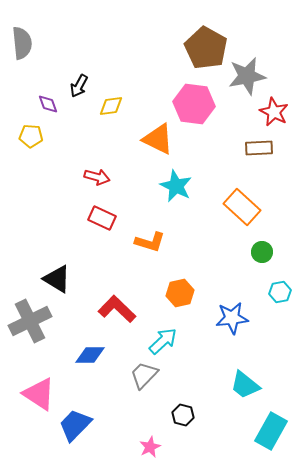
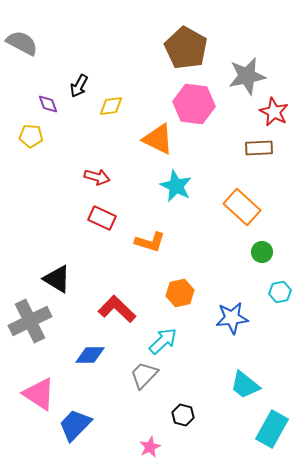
gray semicircle: rotated 56 degrees counterclockwise
brown pentagon: moved 20 px left
cyan rectangle: moved 1 px right, 2 px up
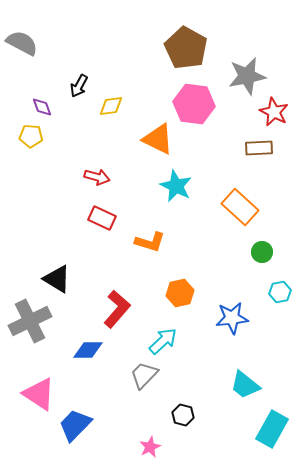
purple diamond: moved 6 px left, 3 px down
orange rectangle: moved 2 px left
red L-shape: rotated 87 degrees clockwise
blue diamond: moved 2 px left, 5 px up
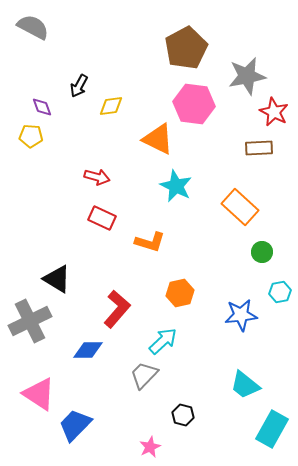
gray semicircle: moved 11 px right, 16 px up
brown pentagon: rotated 15 degrees clockwise
blue star: moved 9 px right, 3 px up
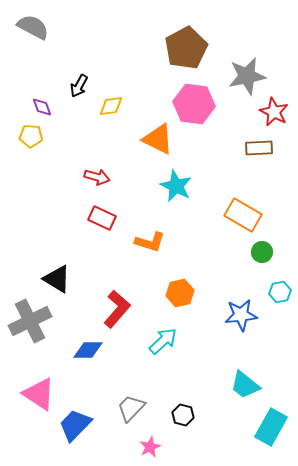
orange rectangle: moved 3 px right, 8 px down; rotated 12 degrees counterclockwise
gray trapezoid: moved 13 px left, 33 px down
cyan rectangle: moved 1 px left, 2 px up
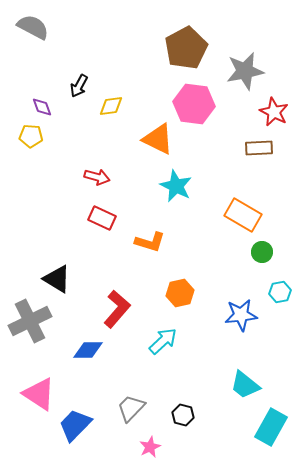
gray star: moved 2 px left, 5 px up
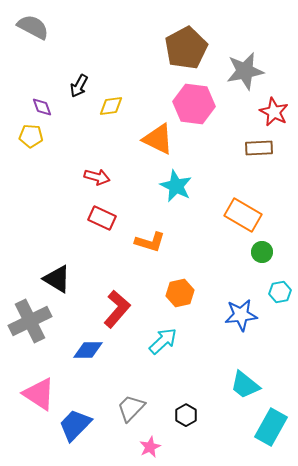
black hexagon: moved 3 px right; rotated 15 degrees clockwise
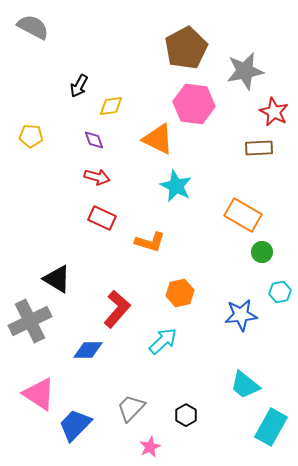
purple diamond: moved 52 px right, 33 px down
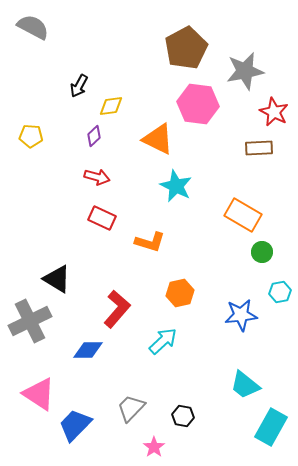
pink hexagon: moved 4 px right
purple diamond: moved 4 px up; rotated 65 degrees clockwise
black hexagon: moved 3 px left, 1 px down; rotated 20 degrees counterclockwise
pink star: moved 4 px right; rotated 10 degrees counterclockwise
